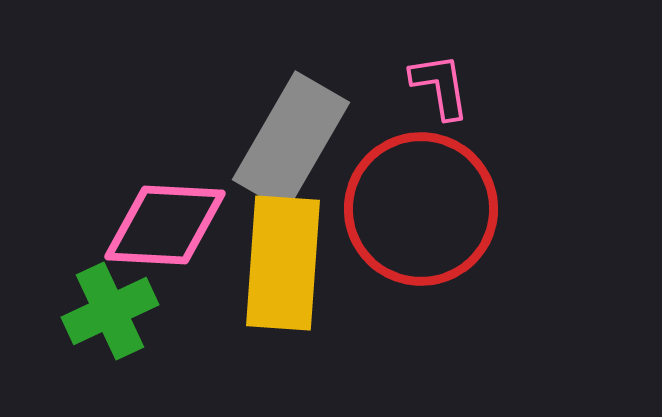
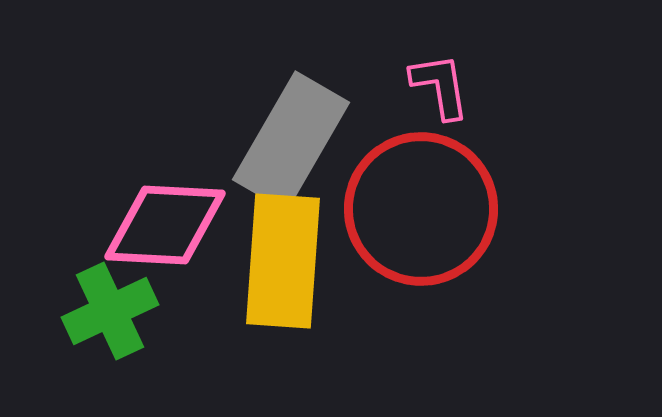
yellow rectangle: moved 2 px up
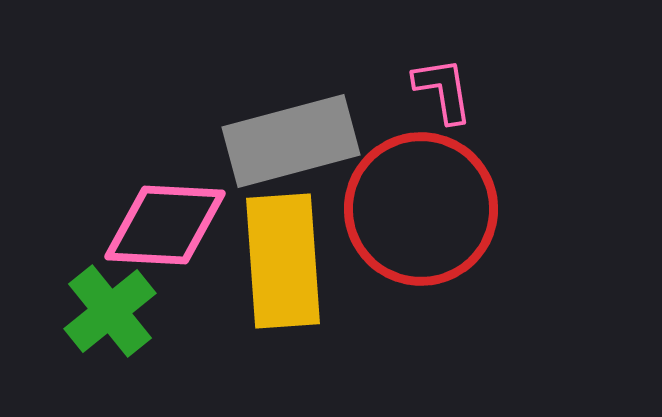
pink L-shape: moved 3 px right, 4 px down
gray rectangle: rotated 45 degrees clockwise
yellow rectangle: rotated 8 degrees counterclockwise
green cross: rotated 14 degrees counterclockwise
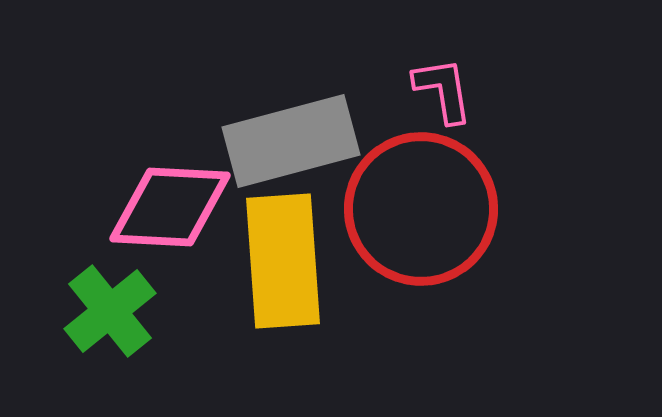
pink diamond: moved 5 px right, 18 px up
